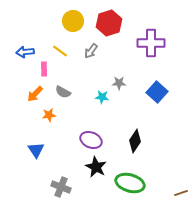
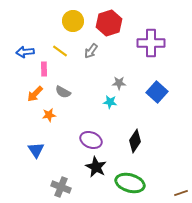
cyan star: moved 8 px right, 5 px down
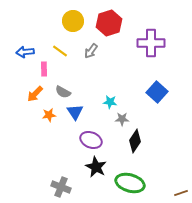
gray star: moved 3 px right, 36 px down
blue triangle: moved 39 px right, 38 px up
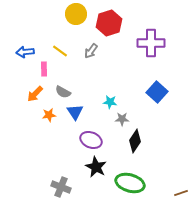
yellow circle: moved 3 px right, 7 px up
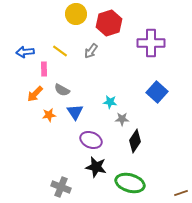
gray semicircle: moved 1 px left, 2 px up
black star: rotated 15 degrees counterclockwise
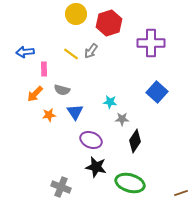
yellow line: moved 11 px right, 3 px down
gray semicircle: rotated 14 degrees counterclockwise
